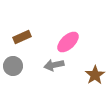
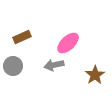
pink ellipse: moved 1 px down
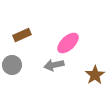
brown rectangle: moved 2 px up
gray circle: moved 1 px left, 1 px up
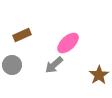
gray arrow: rotated 30 degrees counterclockwise
brown star: moved 4 px right
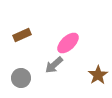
gray circle: moved 9 px right, 13 px down
brown star: moved 1 px left
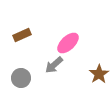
brown star: moved 1 px right, 1 px up
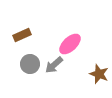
pink ellipse: moved 2 px right, 1 px down
brown star: rotated 18 degrees counterclockwise
gray circle: moved 9 px right, 14 px up
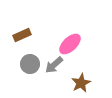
brown star: moved 18 px left, 9 px down; rotated 24 degrees clockwise
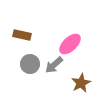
brown rectangle: rotated 36 degrees clockwise
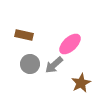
brown rectangle: moved 2 px right
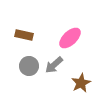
pink ellipse: moved 6 px up
gray circle: moved 1 px left, 2 px down
